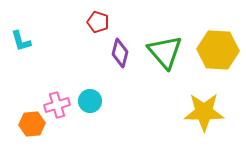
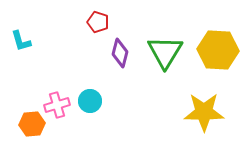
green triangle: rotated 12 degrees clockwise
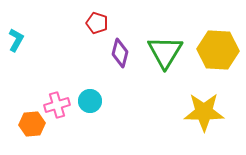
red pentagon: moved 1 px left, 1 px down
cyan L-shape: moved 5 px left, 1 px up; rotated 135 degrees counterclockwise
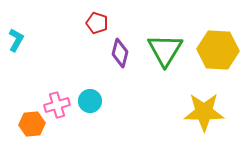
green triangle: moved 2 px up
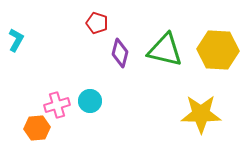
green triangle: rotated 48 degrees counterclockwise
yellow star: moved 3 px left, 2 px down
orange hexagon: moved 5 px right, 4 px down
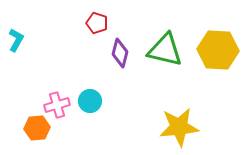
yellow star: moved 22 px left, 13 px down; rotated 6 degrees counterclockwise
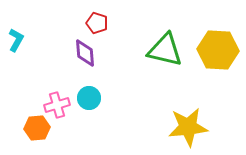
purple diamond: moved 35 px left; rotated 20 degrees counterclockwise
cyan circle: moved 1 px left, 3 px up
yellow star: moved 9 px right
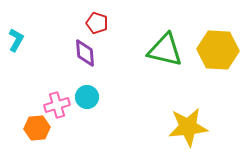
cyan circle: moved 2 px left, 1 px up
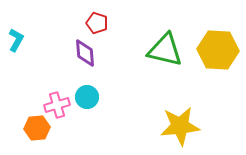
yellow star: moved 8 px left, 1 px up
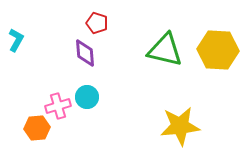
pink cross: moved 1 px right, 1 px down
